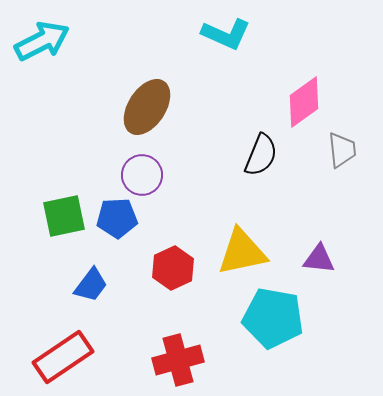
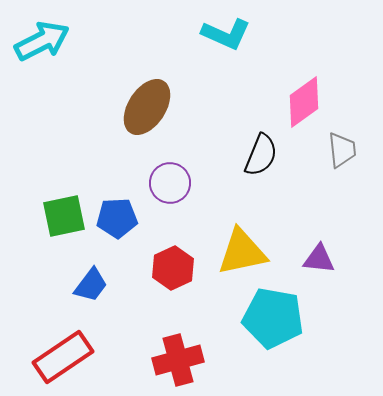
purple circle: moved 28 px right, 8 px down
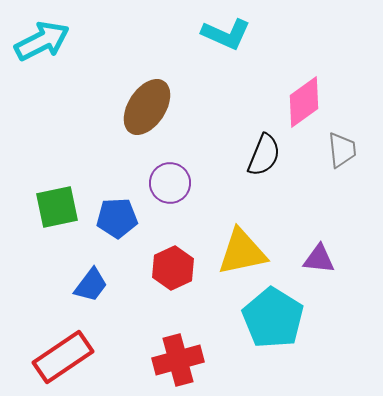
black semicircle: moved 3 px right
green square: moved 7 px left, 9 px up
cyan pentagon: rotated 22 degrees clockwise
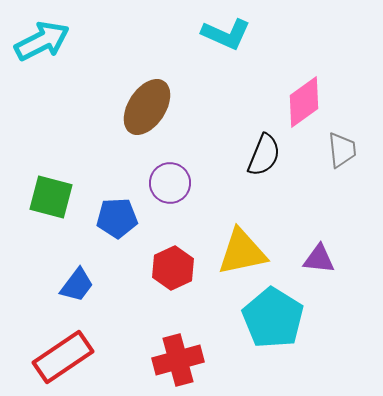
green square: moved 6 px left, 10 px up; rotated 27 degrees clockwise
blue trapezoid: moved 14 px left
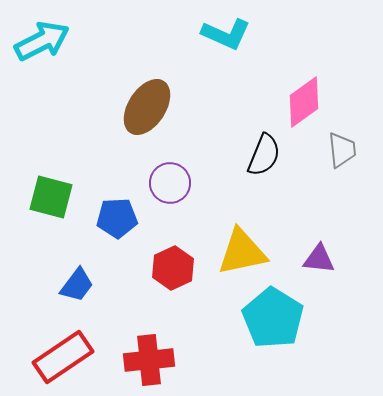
red cross: moved 29 px left; rotated 9 degrees clockwise
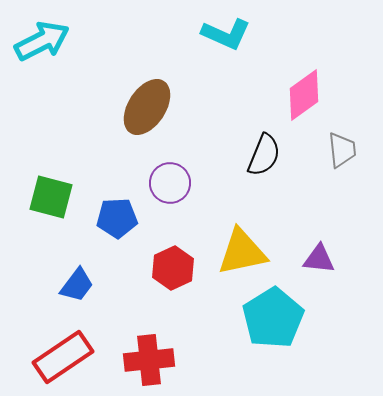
pink diamond: moved 7 px up
cyan pentagon: rotated 8 degrees clockwise
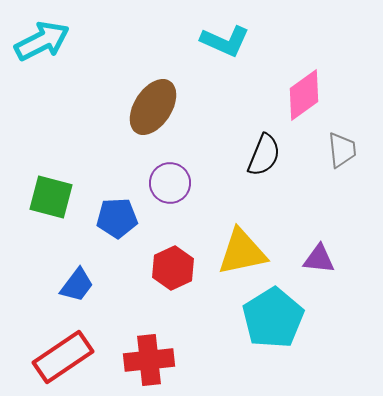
cyan L-shape: moved 1 px left, 7 px down
brown ellipse: moved 6 px right
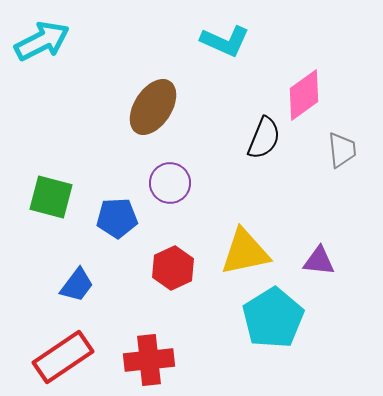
black semicircle: moved 17 px up
yellow triangle: moved 3 px right
purple triangle: moved 2 px down
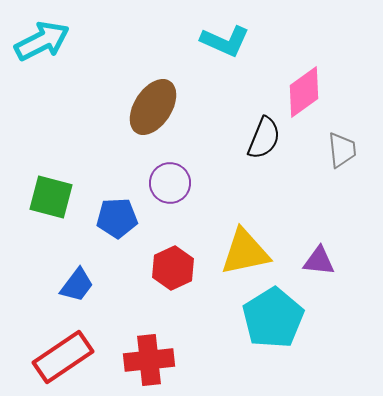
pink diamond: moved 3 px up
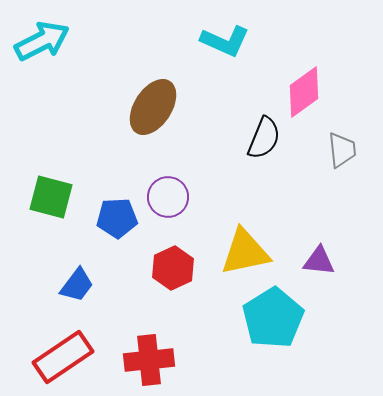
purple circle: moved 2 px left, 14 px down
